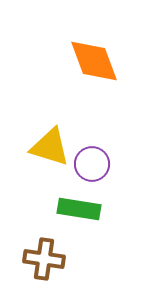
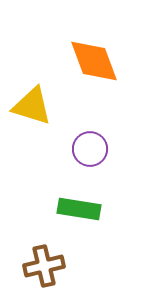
yellow triangle: moved 18 px left, 41 px up
purple circle: moved 2 px left, 15 px up
brown cross: moved 7 px down; rotated 21 degrees counterclockwise
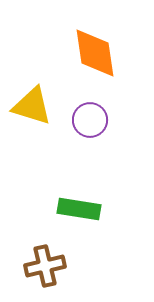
orange diamond: moved 1 px right, 8 px up; rotated 12 degrees clockwise
purple circle: moved 29 px up
brown cross: moved 1 px right
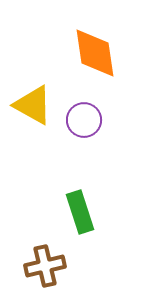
yellow triangle: moved 1 px right, 1 px up; rotated 12 degrees clockwise
purple circle: moved 6 px left
green rectangle: moved 1 px right, 3 px down; rotated 63 degrees clockwise
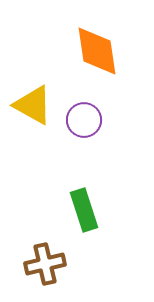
orange diamond: moved 2 px right, 2 px up
green rectangle: moved 4 px right, 2 px up
brown cross: moved 2 px up
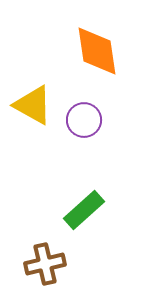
green rectangle: rotated 66 degrees clockwise
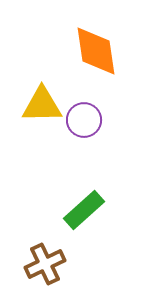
orange diamond: moved 1 px left
yellow triangle: moved 9 px right; rotated 30 degrees counterclockwise
brown cross: rotated 12 degrees counterclockwise
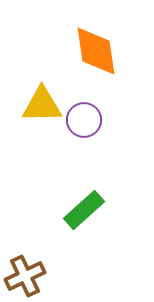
brown cross: moved 20 px left, 12 px down
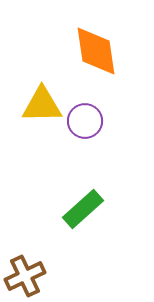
purple circle: moved 1 px right, 1 px down
green rectangle: moved 1 px left, 1 px up
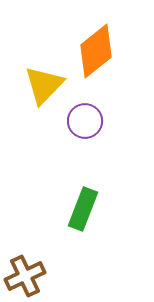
orange diamond: rotated 60 degrees clockwise
yellow triangle: moved 2 px right, 20 px up; rotated 45 degrees counterclockwise
green rectangle: rotated 27 degrees counterclockwise
